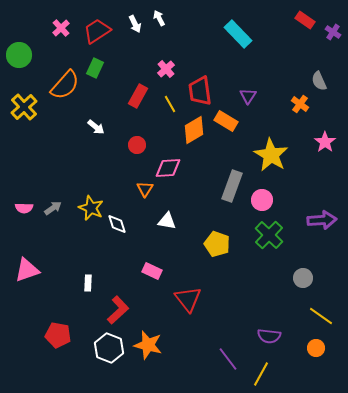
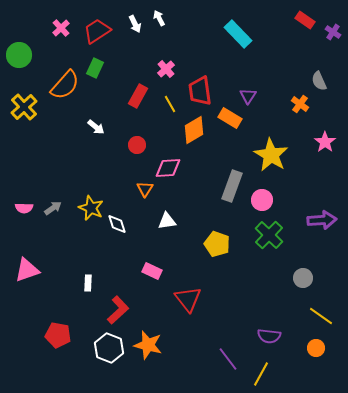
orange rectangle at (226, 121): moved 4 px right, 3 px up
white triangle at (167, 221): rotated 18 degrees counterclockwise
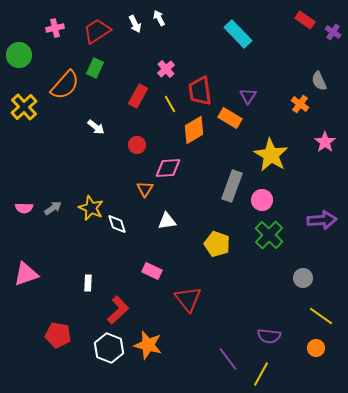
pink cross at (61, 28): moved 6 px left; rotated 30 degrees clockwise
pink triangle at (27, 270): moved 1 px left, 4 px down
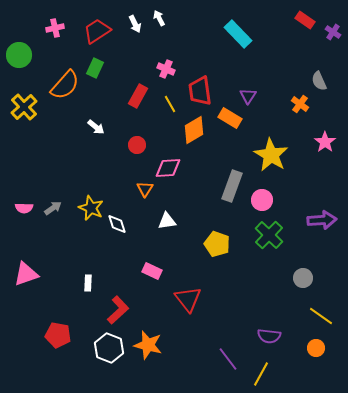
pink cross at (166, 69): rotated 24 degrees counterclockwise
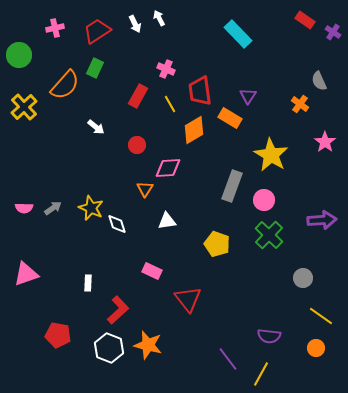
pink circle at (262, 200): moved 2 px right
